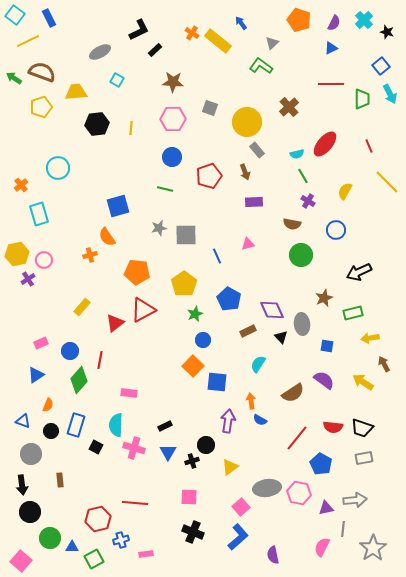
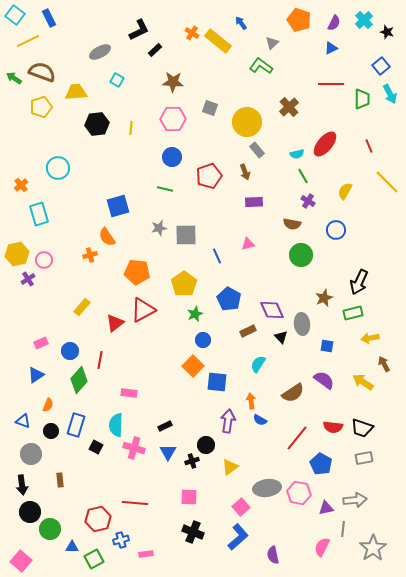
black arrow at (359, 272): moved 10 px down; rotated 40 degrees counterclockwise
green circle at (50, 538): moved 9 px up
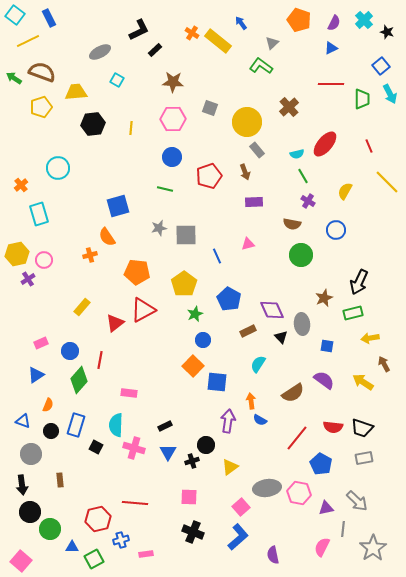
black hexagon at (97, 124): moved 4 px left
gray arrow at (355, 500): moved 2 px right, 1 px down; rotated 50 degrees clockwise
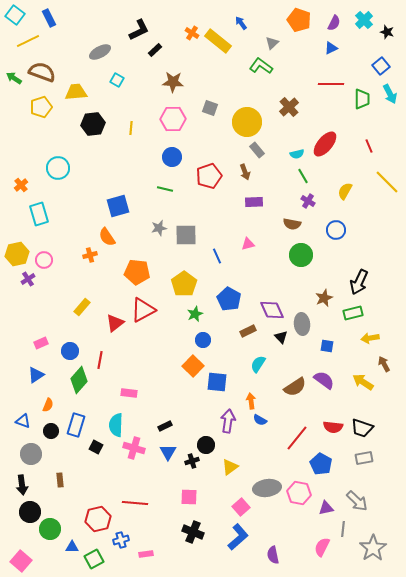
brown semicircle at (293, 393): moved 2 px right, 6 px up
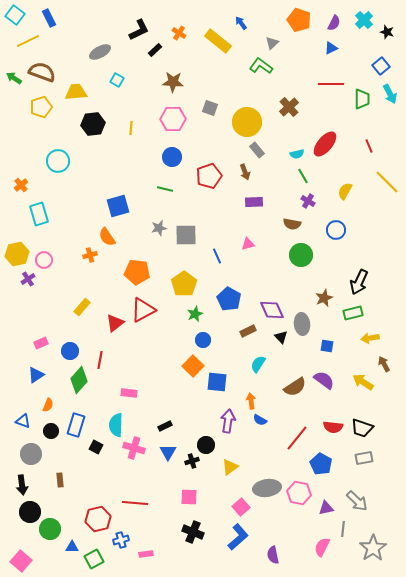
orange cross at (192, 33): moved 13 px left
cyan circle at (58, 168): moved 7 px up
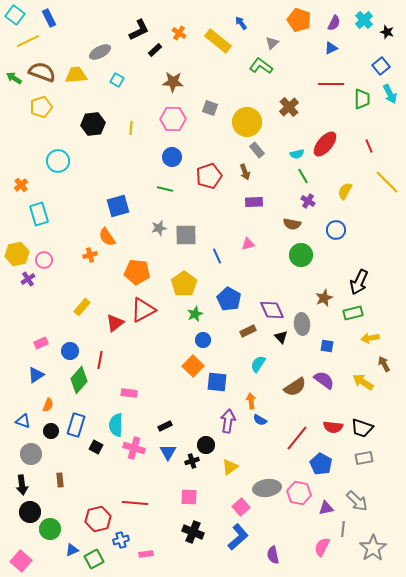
yellow trapezoid at (76, 92): moved 17 px up
blue triangle at (72, 547): moved 3 px down; rotated 24 degrees counterclockwise
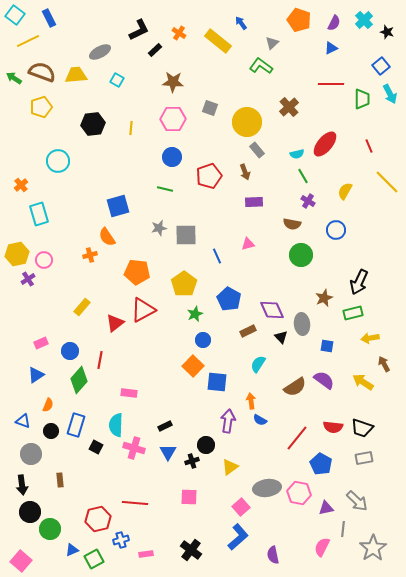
black cross at (193, 532): moved 2 px left, 18 px down; rotated 15 degrees clockwise
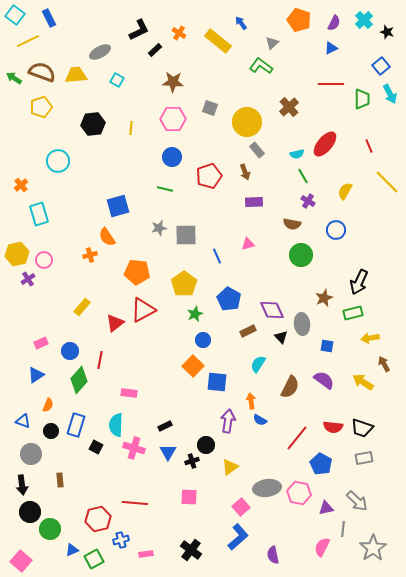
brown semicircle at (295, 387): moved 5 px left; rotated 30 degrees counterclockwise
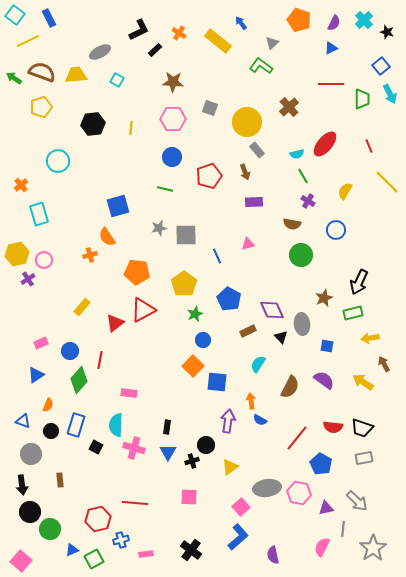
black rectangle at (165, 426): moved 2 px right, 1 px down; rotated 56 degrees counterclockwise
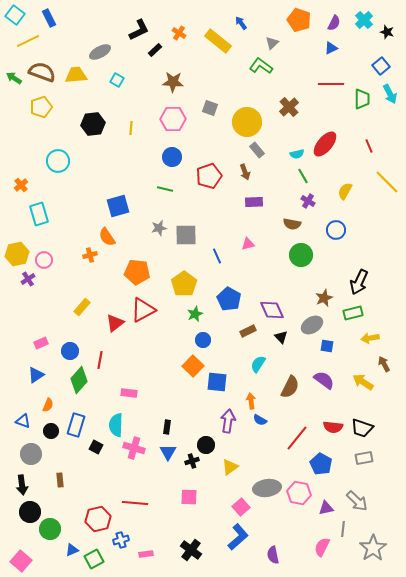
gray ellipse at (302, 324): moved 10 px right, 1 px down; rotated 65 degrees clockwise
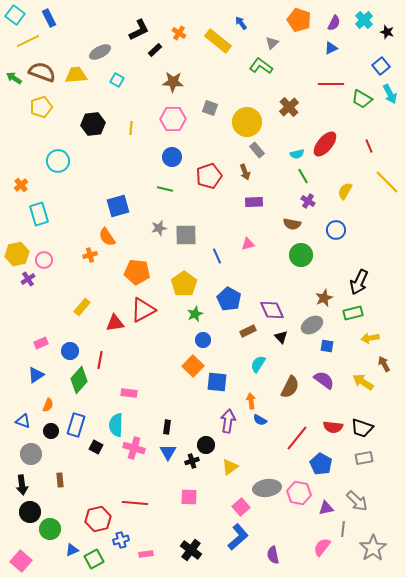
green trapezoid at (362, 99): rotated 120 degrees clockwise
red triangle at (115, 323): rotated 30 degrees clockwise
pink semicircle at (322, 547): rotated 12 degrees clockwise
